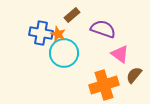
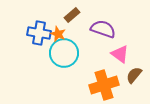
blue cross: moved 2 px left
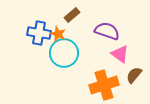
purple semicircle: moved 4 px right, 2 px down
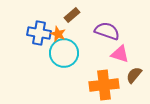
pink triangle: rotated 18 degrees counterclockwise
orange cross: rotated 12 degrees clockwise
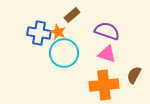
orange star: moved 2 px up
pink triangle: moved 13 px left
brown semicircle: rotated 12 degrees counterclockwise
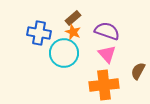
brown rectangle: moved 1 px right, 3 px down
orange star: moved 15 px right
pink triangle: rotated 30 degrees clockwise
brown semicircle: moved 4 px right, 4 px up
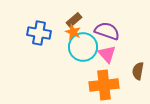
brown rectangle: moved 1 px right, 2 px down
cyan circle: moved 19 px right, 6 px up
brown semicircle: rotated 18 degrees counterclockwise
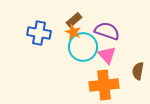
pink triangle: moved 1 px down
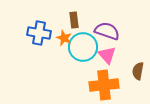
brown rectangle: rotated 56 degrees counterclockwise
orange star: moved 9 px left, 6 px down
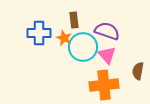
blue cross: rotated 10 degrees counterclockwise
